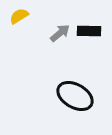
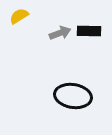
gray arrow: rotated 20 degrees clockwise
black ellipse: moved 2 px left; rotated 21 degrees counterclockwise
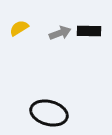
yellow semicircle: moved 12 px down
black ellipse: moved 24 px left, 17 px down; rotated 6 degrees clockwise
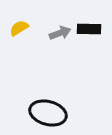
black rectangle: moved 2 px up
black ellipse: moved 1 px left
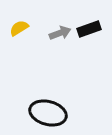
black rectangle: rotated 20 degrees counterclockwise
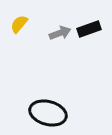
yellow semicircle: moved 4 px up; rotated 18 degrees counterclockwise
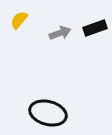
yellow semicircle: moved 4 px up
black rectangle: moved 6 px right, 1 px up
